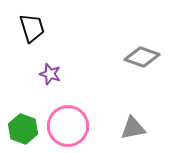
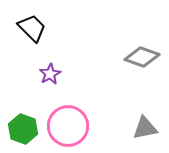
black trapezoid: rotated 28 degrees counterclockwise
purple star: rotated 25 degrees clockwise
gray triangle: moved 12 px right
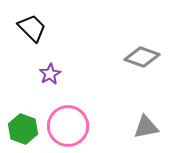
gray triangle: moved 1 px right, 1 px up
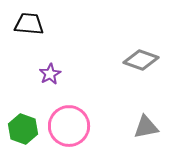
black trapezoid: moved 3 px left, 4 px up; rotated 40 degrees counterclockwise
gray diamond: moved 1 px left, 3 px down
pink circle: moved 1 px right
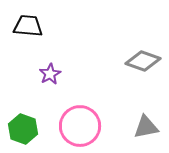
black trapezoid: moved 1 px left, 2 px down
gray diamond: moved 2 px right, 1 px down
pink circle: moved 11 px right
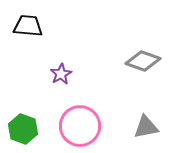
purple star: moved 11 px right
